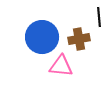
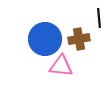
black line: moved 1 px down
blue circle: moved 3 px right, 2 px down
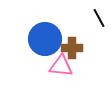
black line: rotated 24 degrees counterclockwise
brown cross: moved 7 px left, 9 px down; rotated 10 degrees clockwise
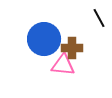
blue circle: moved 1 px left
pink triangle: moved 2 px right, 1 px up
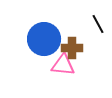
black line: moved 1 px left, 6 px down
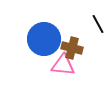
brown cross: rotated 15 degrees clockwise
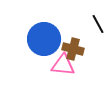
brown cross: moved 1 px right, 1 px down
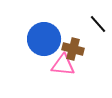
black line: rotated 12 degrees counterclockwise
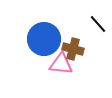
pink triangle: moved 2 px left, 1 px up
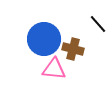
pink triangle: moved 7 px left, 5 px down
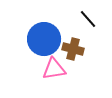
black line: moved 10 px left, 5 px up
pink triangle: rotated 15 degrees counterclockwise
